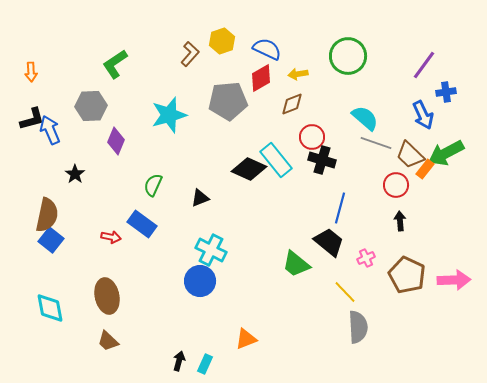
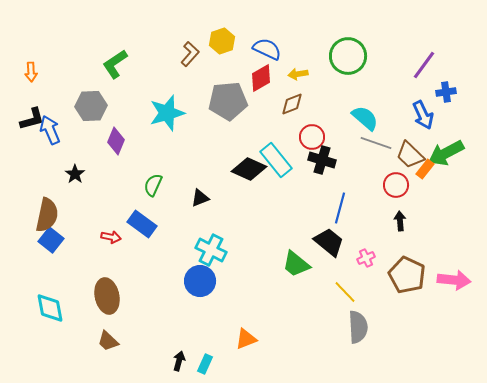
cyan star at (169, 115): moved 2 px left, 2 px up
pink arrow at (454, 280): rotated 8 degrees clockwise
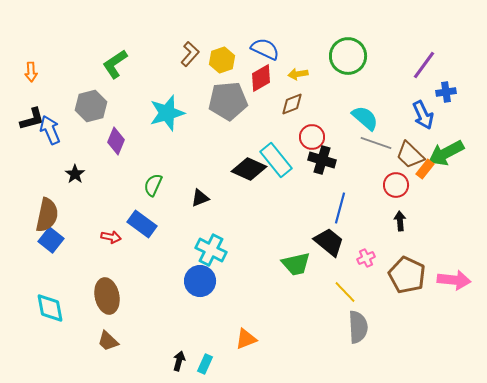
yellow hexagon at (222, 41): moved 19 px down
blue semicircle at (267, 49): moved 2 px left
gray hexagon at (91, 106): rotated 12 degrees counterclockwise
green trapezoid at (296, 264): rotated 52 degrees counterclockwise
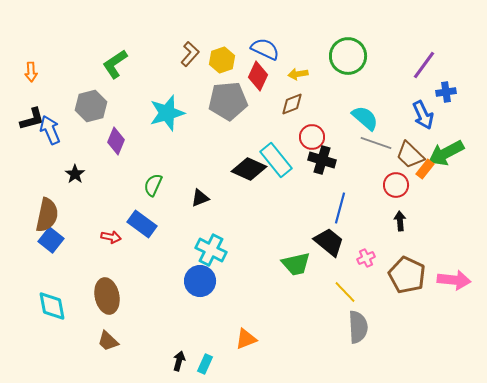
red diamond at (261, 78): moved 3 px left, 2 px up; rotated 36 degrees counterclockwise
cyan diamond at (50, 308): moved 2 px right, 2 px up
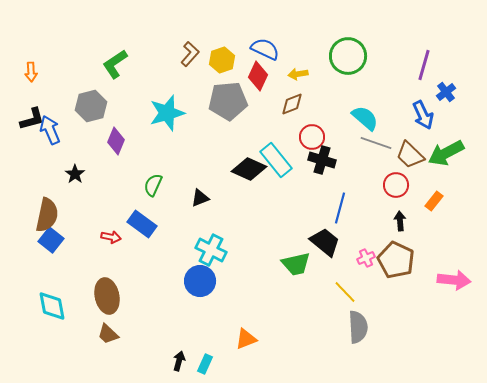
purple line at (424, 65): rotated 20 degrees counterclockwise
blue cross at (446, 92): rotated 30 degrees counterclockwise
orange rectangle at (425, 169): moved 9 px right, 32 px down
black trapezoid at (329, 242): moved 4 px left
brown pentagon at (407, 275): moved 11 px left, 15 px up
brown trapezoid at (108, 341): moved 7 px up
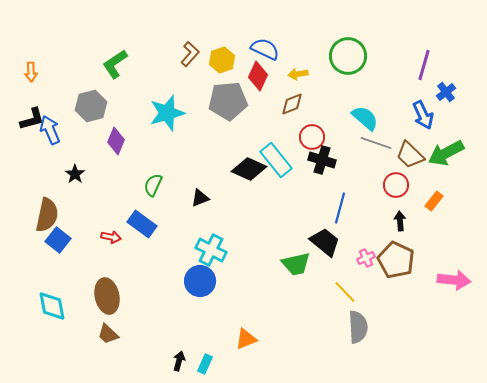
blue square at (51, 240): moved 7 px right
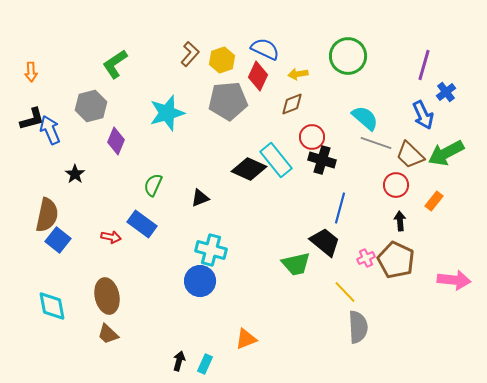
cyan cross at (211, 250): rotated 12 degrees counterclockwise
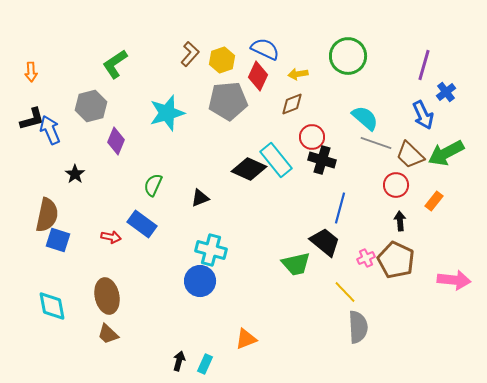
blue square at (58, 240): rotated 20 degrees counterclockwise
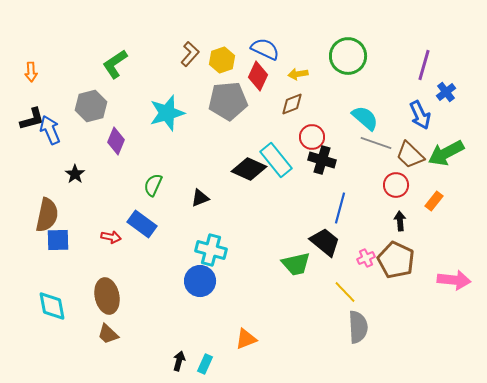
blue arrow at (423, 115): moved 3 px left
blue square at (58, 240): rotated 20 degrees counterclockwise
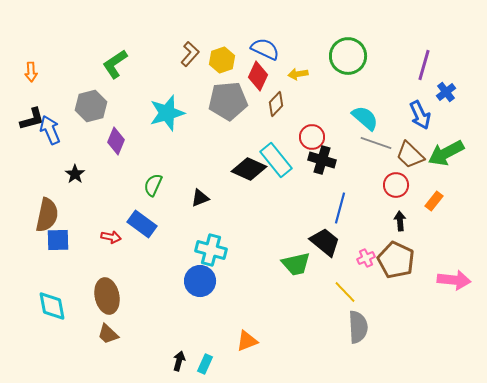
brown diamond at (292, 104): moved 16 px left; rotated 25 degrees counterclockwise
orange triangle at (246, 339): moved 1 px right, 2 px down
